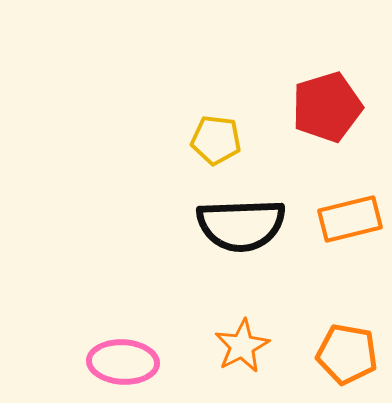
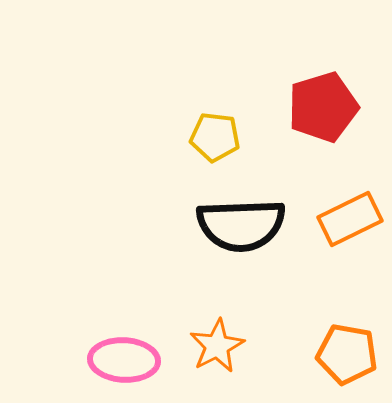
red pentagon: moved 4 px left
yellow pentagon: moved 1 px left, 3 px up
orange rectangle: rotated 12 degrees counterclockwise
orange star: moved 25 px left
pink ellipse: moved 1 px right, 2 px up
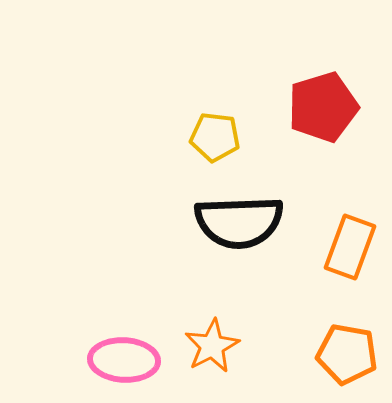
orange rectangle: moved 28 px down; rotated 44 degrees counterclockwise
black semicircle: moved 2 px left, 3 px up
orange star: moved 5 px left
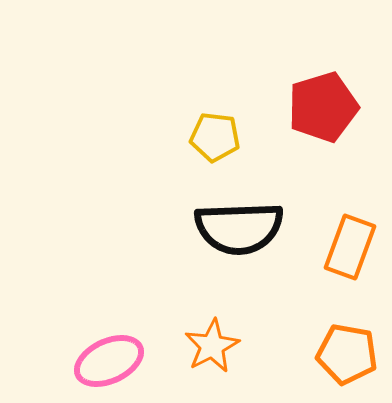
black semicircle: moved 6 px down
pink ellipse: moved 15 px left, 1 px down; rotated 28 degrees counterclockwise
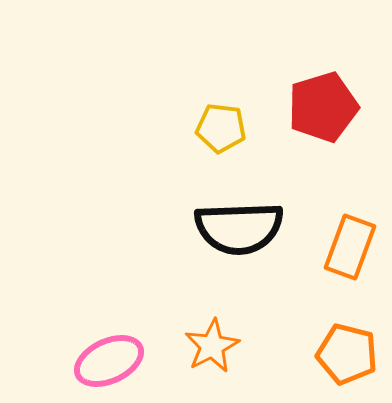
yellow pentagon: moved 6 px right, 9 px up
orange pentagon: rotated 4 degrees clockwise
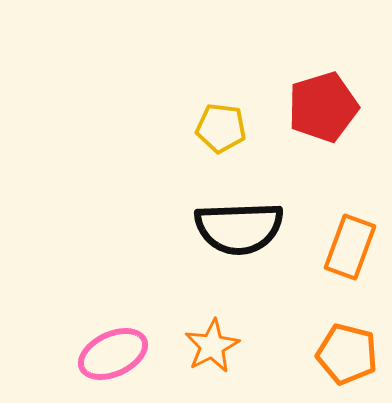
pink ellipse: moved 4 px right, 7 px up
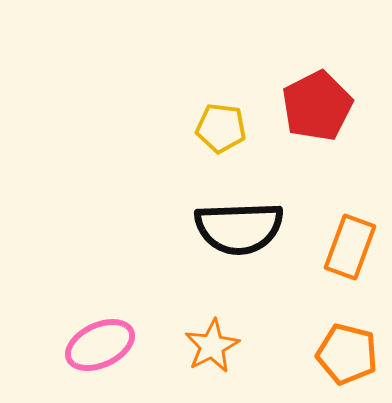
red pentagon: moved 6 px left, 1 px up; rotated 10 degrees counterclockwise
pink ellipse: moved 13 px left, 9 px up
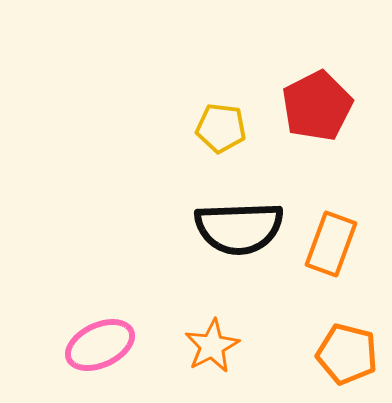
orange rectangle: moved 19 px left, 3 px up
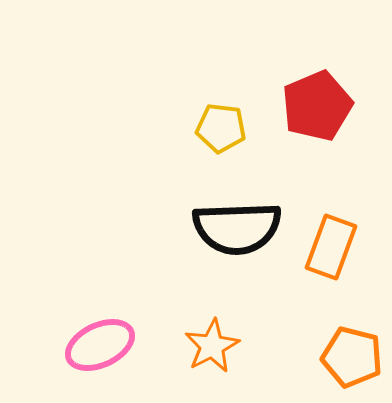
red pentagon: rotated 4 degrees clockwise
black semicircle: moved 2 px left
orange rectangle: moved 3 px down
orange pentagon: moved 5 px right, 3 px down
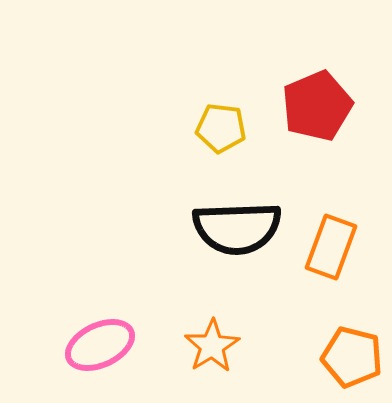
orange star: rotated 4 degrees counterclockwise
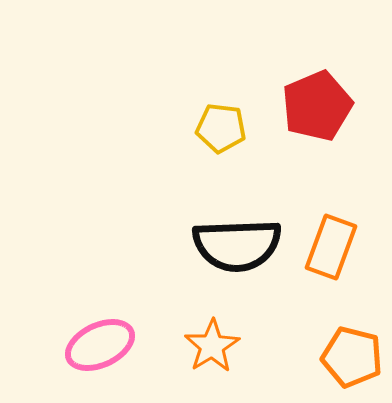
black semicircle: moved 17 px down
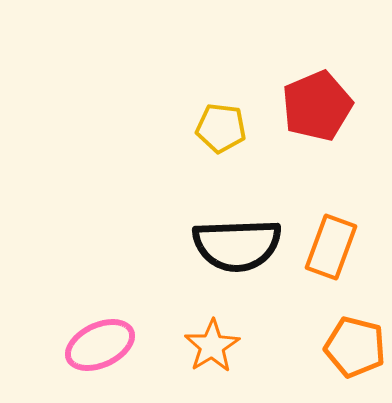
orange pentagon: moved 3 px right, 10 px up
